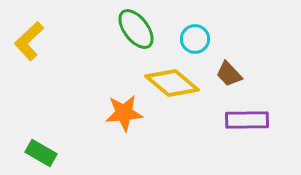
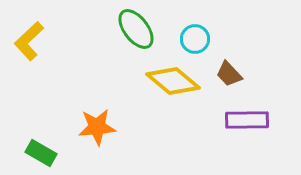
yellow diamond: moved 1 px right, 2 px up
orange star: moved 27 px left, 14 px down
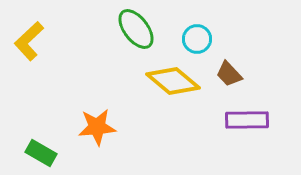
cyan circle: moved 2 px right
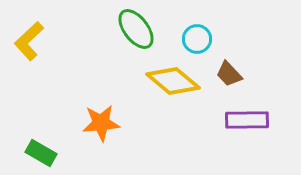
orange star: moved 4 px right, 4 px up
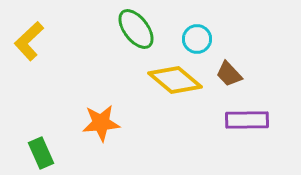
yellow diamond: moved 2 px right, 1 px up
green rectangle: rotated 36 degrees clockwise
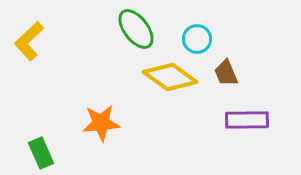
brown trapezoid: moved 3 px left, 1 px up; rotated 20 degrees clockwise
yellow diamond: moved 5 px left, 3 px up; rotated 4 degrees counterclockwise
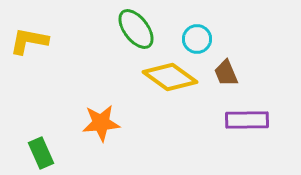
yellow L-shape: rotated 54 degrees clockwise
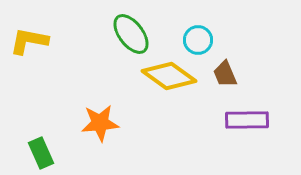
green ellipse: moved 5 px left, 5 px down
cyan circle: moved 1 px right, 1 px down
brown trapezoid: moved 1 px left, 1 px down
yellow diamond: moved 1 px left, 1 px up
orange star: moved 1 px left
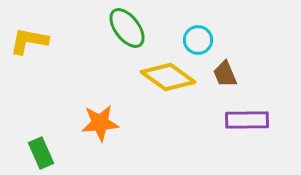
green ellipse: moved 4 px left, 6 px up
yellow diamond: moved 1 px left, 1 px down
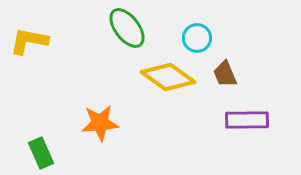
cyan circle: moved 1 px left, 2 px up
